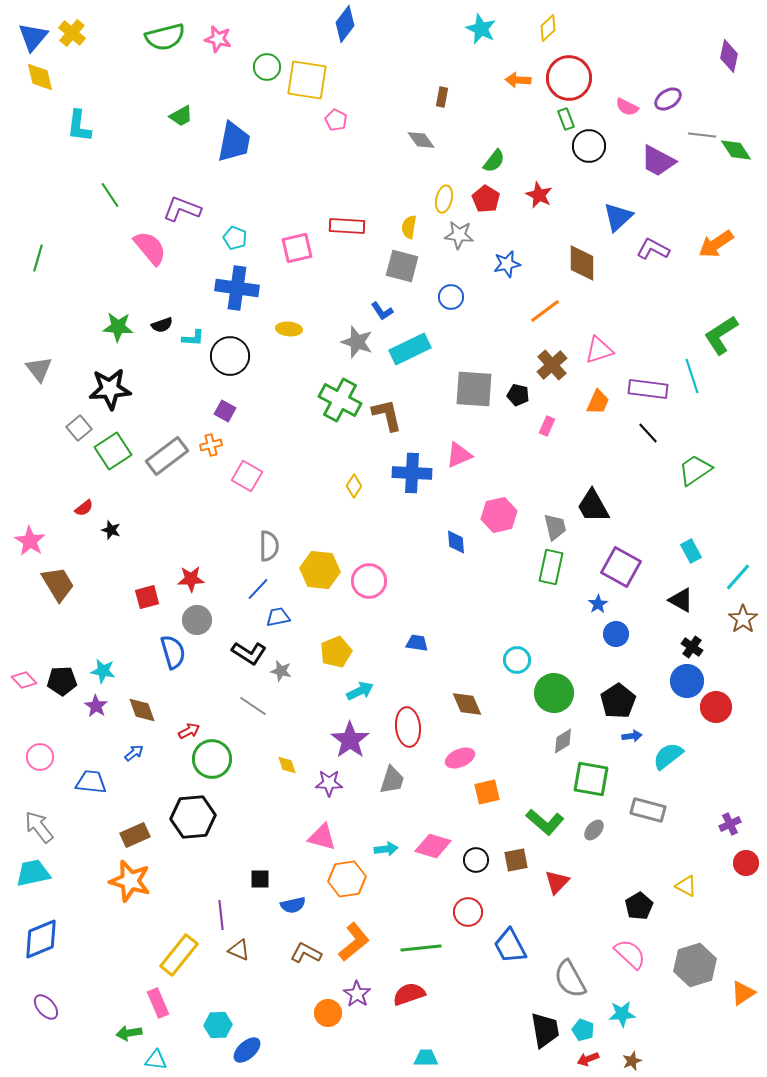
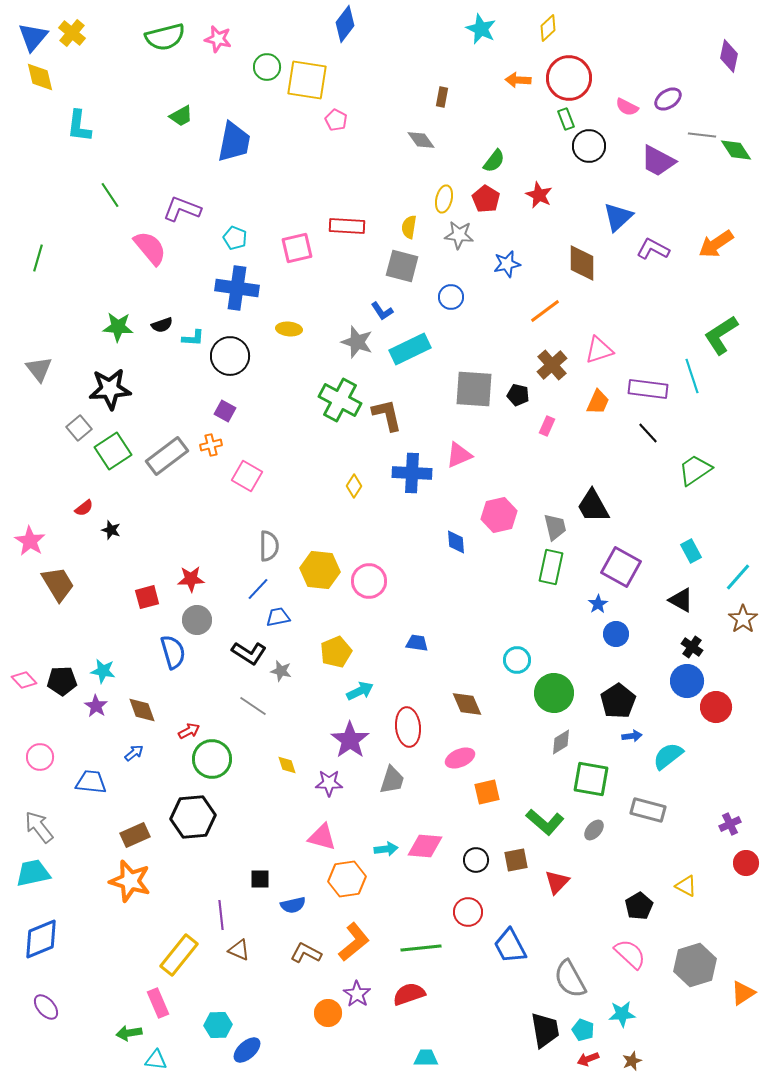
gray diamond at (563, 741): moved 2 px left, 1 px down
pink diamond at (433, 846): moved 8 px left; rotated 12 degrees counterclockwise
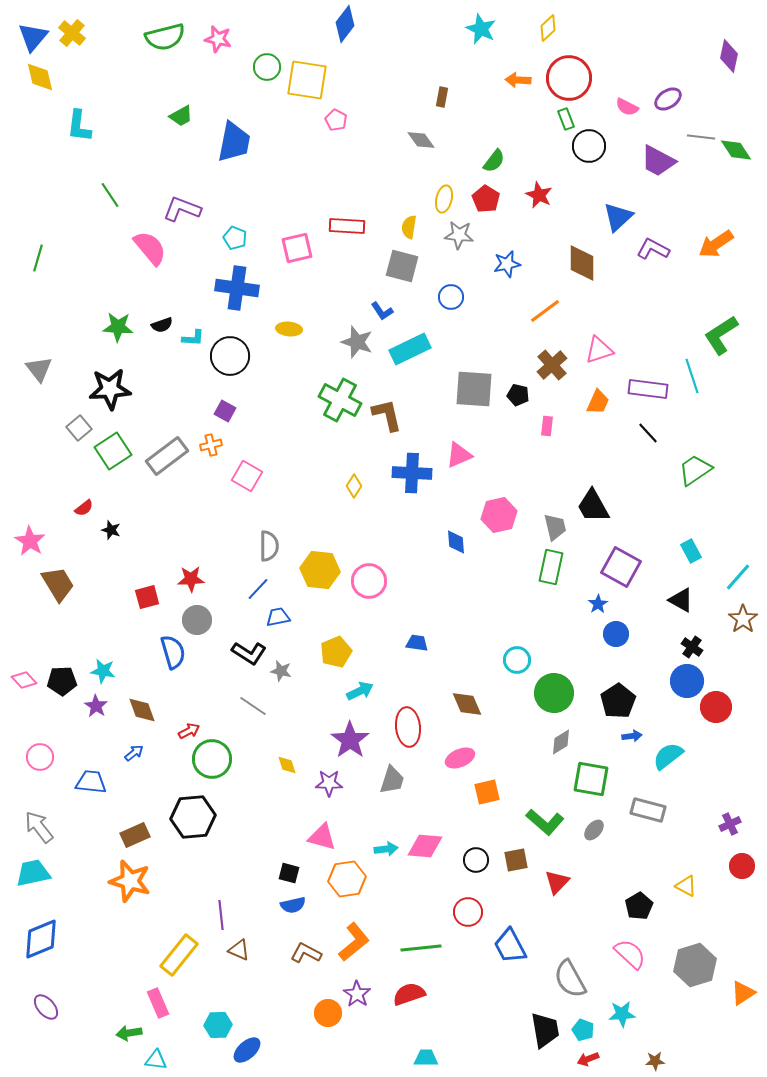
gray line at (702, 135): moved 1 px left, 2 px down
pink rectangle at (547, 426): rotated 18 degrees counterclockwise
red circle at (746, 863): moved 4 px left, 3 px down
black square at (260, 879): moved 29 px right, 6 px up; rotated 15 degrees clockwise
brown star at (632, 1061): moved 23 px right; rotated 18 degrees clockwise
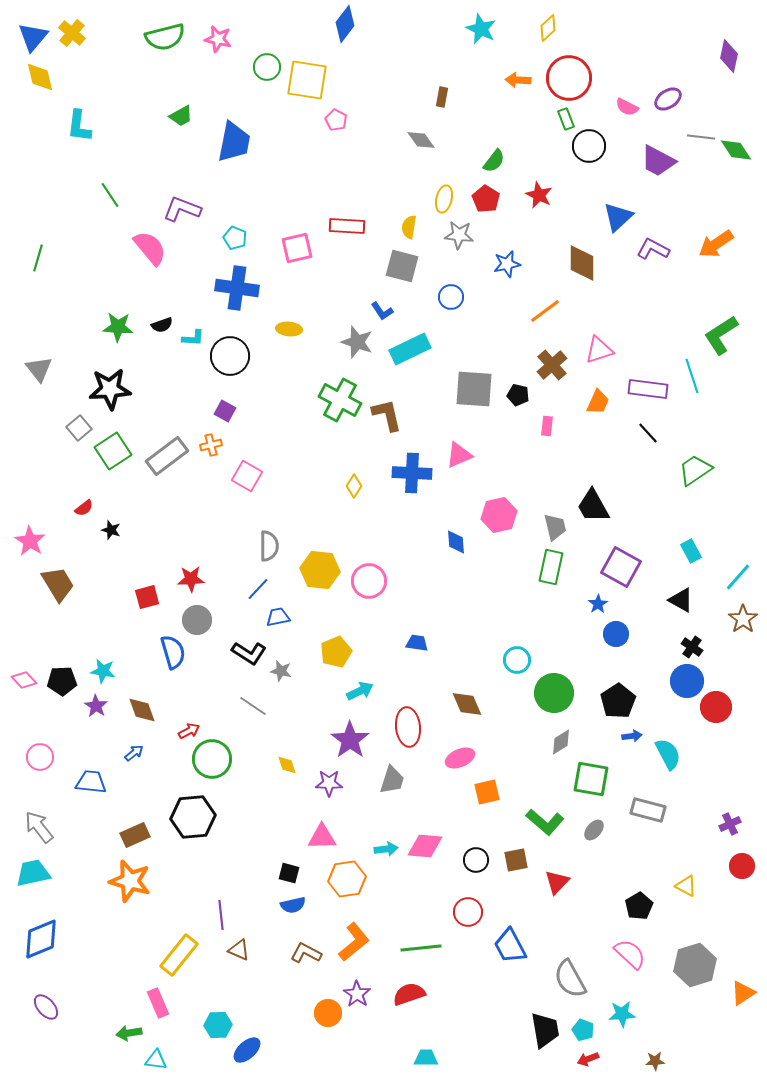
cyan semicircle at (668, 756): moved 2 px up; rotated 100 degrees clockwise
pink triangle at (322, 837): rotated 16 degrees counterclockwise
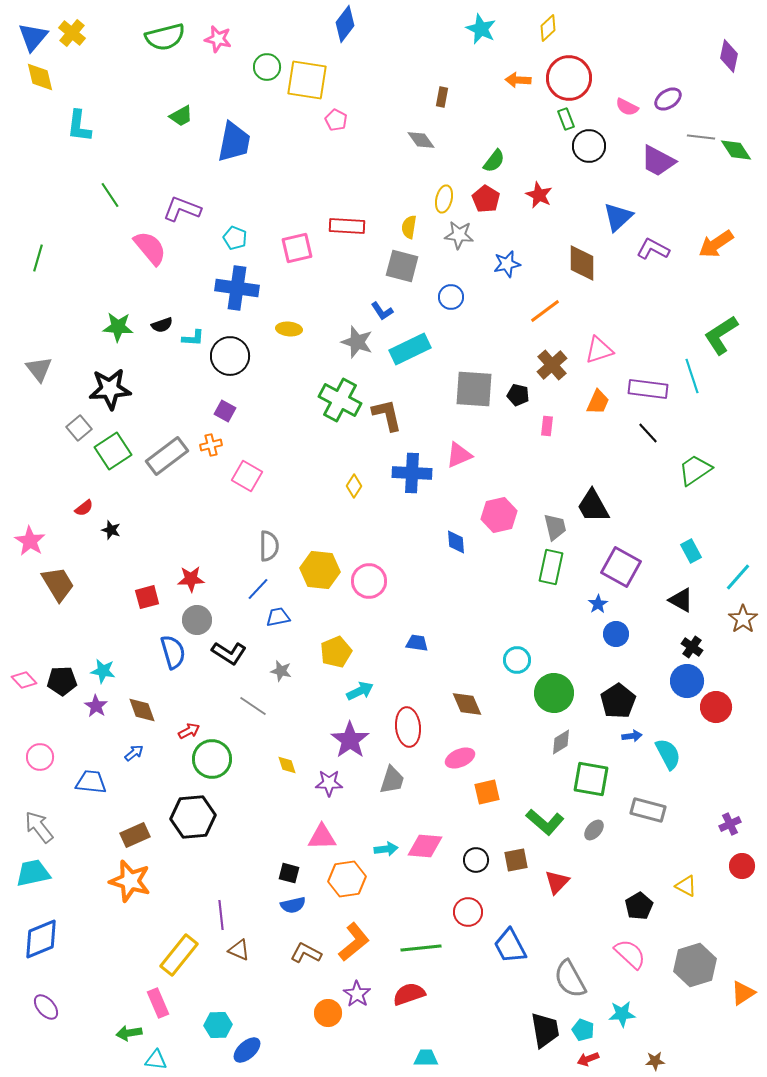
black L-shape at (249, 653): moved 20 px left
